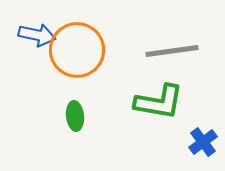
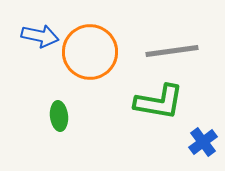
blue arrow: moved 3 px right, 1 px down
orange circle: moved 13 px right, 2 px down
green ellipse: moved 16 px left
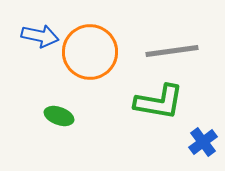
green ellipse: rotated 64 degrees counterclockwise
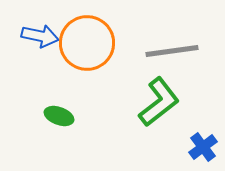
orange circle: moved 3 px left, 9 px up
green L-shape: rotated 48 degrees counterclockwise
blue cross: moved 5 px down
